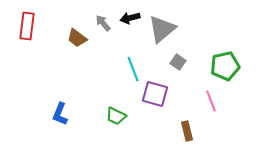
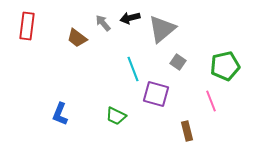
purple square: moved 1 px right
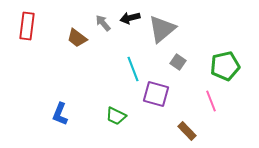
brown rectangle: rotated 30 degrees counterclockwise
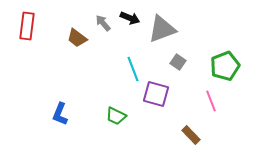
black arrow: rotated 144 degrees counterclockwise
gray triangle: rotated 20 degrees clockwise
green pentagon: rotated 8 degrees counterclockwise
brown rectangle: moved 4 px right, 4 px down
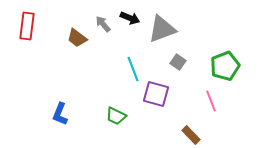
gray arrow: moved 1 px down
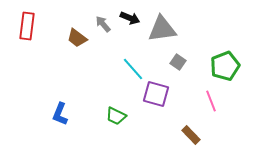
gray triangle: rotated 12 degrees clockwise
cyan line: rotated 20 degrees counterclockwise
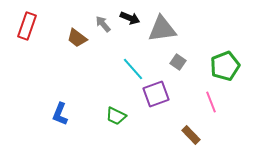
red rectangle: rotated 12 degrees clockwise
purple square: rotated 36 degrees counterclockwise
pink line: moved 1 px down
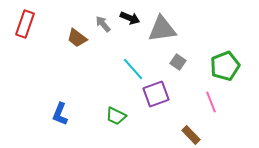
red rectangle: moved 2 px left, 2 px up
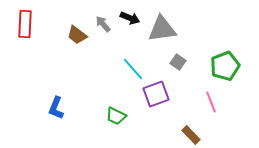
red rectangle: rotated 16 degrees counterclockwise
brown trapezoid: moved 3 px up
blue L-shape: moved 4 px left, 6 px up
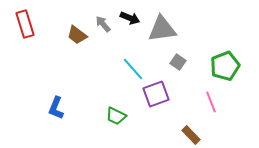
red rectangle: rotated 20 degrees counterclockwise
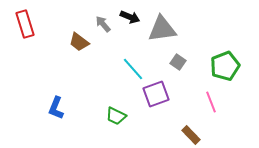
black arrow: moved 1 px up
brown trapezoid: moved 2 px right, 7 px down
